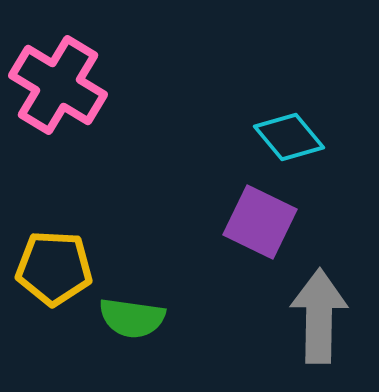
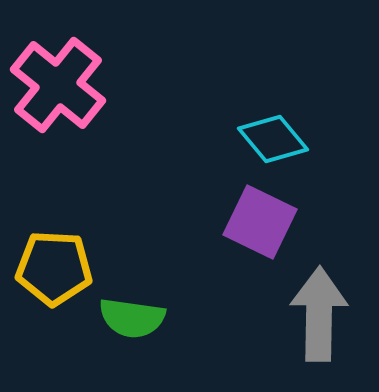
pink cross: rotated 8 degrees clockwise
cyan diamond: moved 16 px left, 2 px down
gray arrow: moved 2 px up
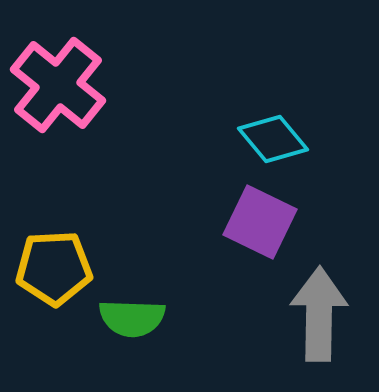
yellow pentagon: rotated 6 degrees counterclockwise
green semicircle: rotated 6 degrees counterclockwise
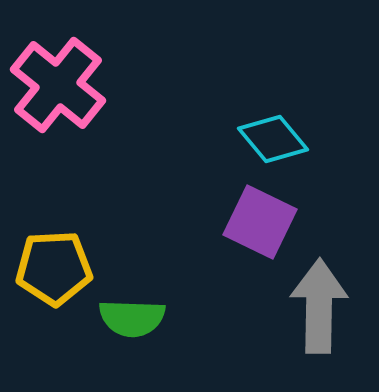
gray arrow: moved 8 px up
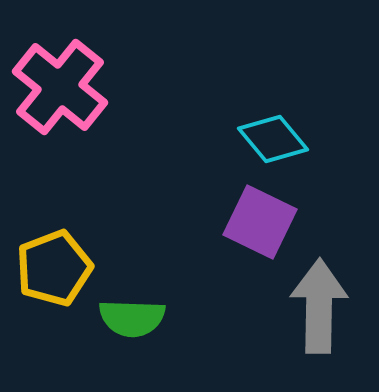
pink cross: moved 2 px right, 2 px down
yellow pentagon: rotated 18 degrees counterclockwise
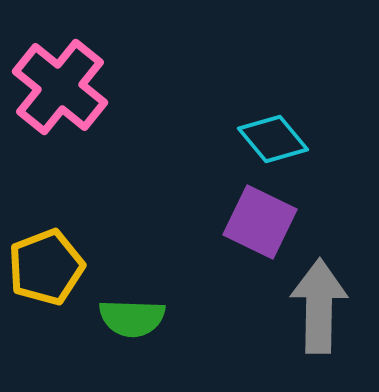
yellow pentagon: moved 8 px left, 1 px up
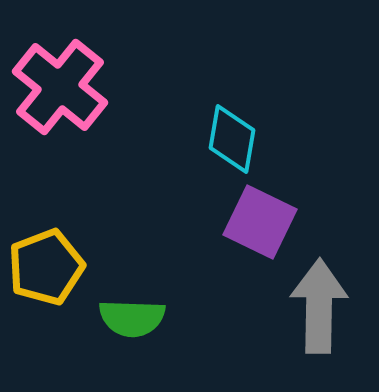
cyan diamond: moved 41 px left; rotated 50 degrees clockwise
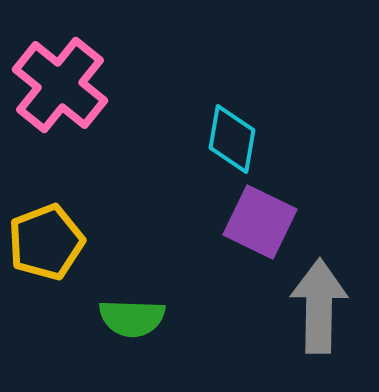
pink cross: moved 2 px up
yellow pentagon: moved 25 px up
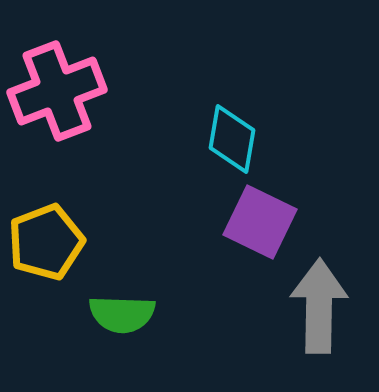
pink cross: moved 3 px left, 6 px down; rotated 30 degrees clockwise
green semicircle: moved 10 px left, 4 px up
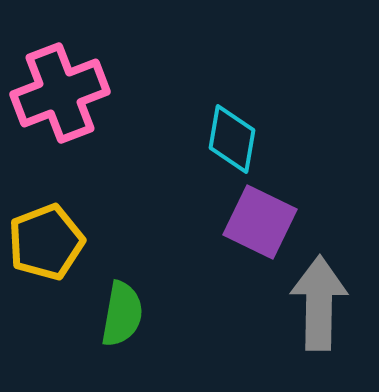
pink cross: moved 3 px right, 2 px down
gray arrow: moved 3 px up
green semicircle: rotated 82 degrees counterclockwise
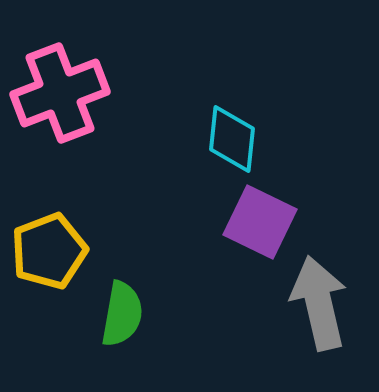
cyan diamond: rotated 4 degrees counterclockwise
yellow pentagon: moved 3 px right, 9 px down
gray arrow: rotated 14 degrees counterclockwise
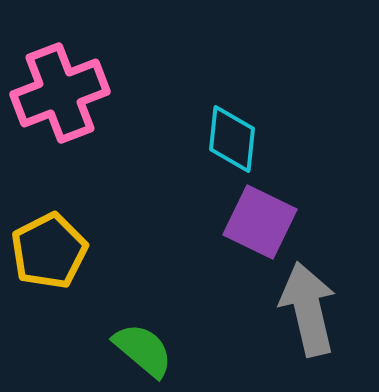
yellow pentagon: rotated 6 degrees counterclockwise
gray arrow: moved 11 px left, 6 px down
green semicircle: moved 21 px right, 36 px down; rotated 60 degrees counterclockwise
